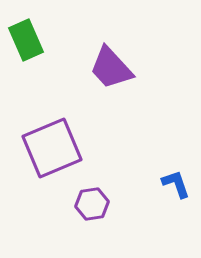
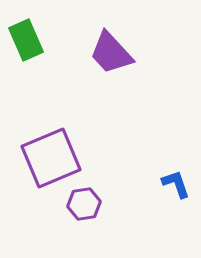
purple trapezoid: moved 15 px up
purple square: moved 1 px left, 10 px down
purple hexagon: moved 8 px left
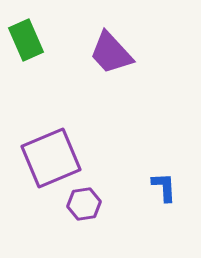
blue L-shape: moved 12 px left, 3 px down; rotated 16 degrees clockwise
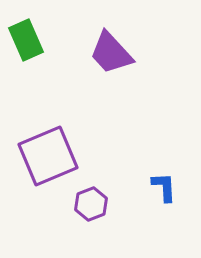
purple square: moved 3 px left, 2 px up
purple hexagon: moved 7 px right; rotated 12 degrees counterclockwise
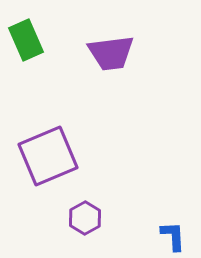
purple trapezoid: rotated 54 degrees counterclockwise
blue L-shape: moved 9 px right, 49 px down
purple hexagon: moved 6 px left, 14 px down; rotated 8 degrees counterclockwise
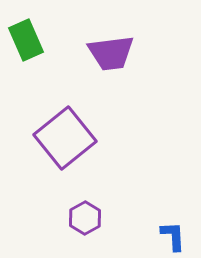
purple square: moved 17 px right, 18 px up; rotated 16 degrees counterclockwise
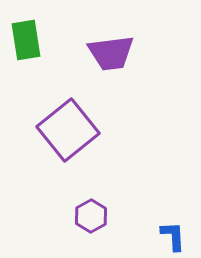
green rectangle: rotated 15 degrees clockwise
purple square: moved 3 px right, 8 px up
purple hexagon: moved 6 px right, 2 px up
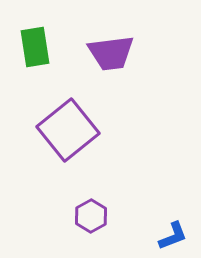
green rectangle: moved 9 px right, 7 px down
blue L-shape: rotated 72 degrees clockwise
